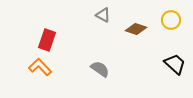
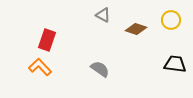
black trapezoid: rotated 35 degrees counterclockwise
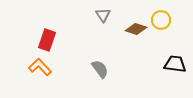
gray triangle: rotated 28 degrees clockwise
yellow circle: moved 10 px left
gray semicircle: rotated 18 degrees clockwise
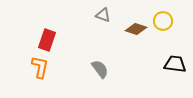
gray triangle: rotated 35 degrees counterclockwise
yellow circle: moved 2 px right, 1 px down
orange L-shape: rotated 55 degrees clockwise
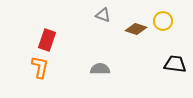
gray semicircle: rotated 54 degrees counterclockwise
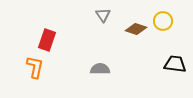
gray triangle: rotated 35 degrees clockwise
orange L-shape: moved 5 px left
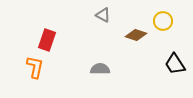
gray triangle: rotated 28 degrees counterclockwise
brown diamond: moved 6 px down
black trapezoid: rotated 130 degrees counterclockwise
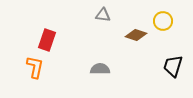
gray triangle: rotated 21 degrees counterclockwise
black trapezoid: moved 2 px left, 2 px down; rotated 50 degrees clockwise
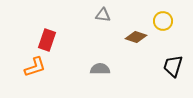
brown diamond: moved 2 px down
orange L-shape: rotated 60 degrees clockwise
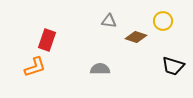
gray triangle: moved 6 px right, 6 px down
black trapezoid: rotated 90 degrees counterclockwise
